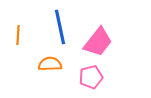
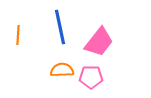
pink trapezoid: moved 1 px right
orange semicircle: moved 12 px right, 6 px down
pink pentagon: rotated 15 degrees clockwise
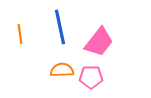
orange line: moved 2 px right, 1 px up; rotated 12 degrees counterclockwise
